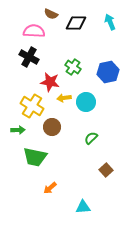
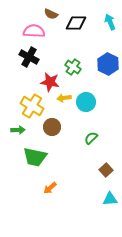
blue hexagon: moved 8 px up; rotated 20 degrees counterclockwise
cyan triangle: moved 27 px right, 8 px up
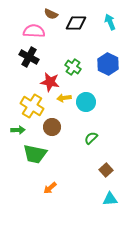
green trapezoid: moved 3 px up
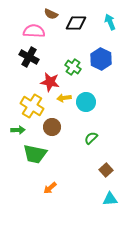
blue hexagon: moved 7 px left, 5 px up
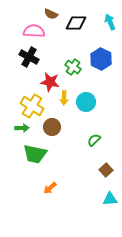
yellow arrow: rotated 80 degrees counterclockwise
green arrow: moved 4 px right, 2 px up
green semicircle: moved 3 px right, 2 px down
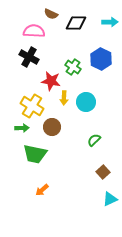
cyan arrow: rotated 112 degrees clockwise
red star: moved 1 px right, 1 px up
brown square: moved 3 px left, 2 px down
orange arrow: moved 8 px left, 2 px down
cyan triangle: rotated 21 degrees counterclockwise
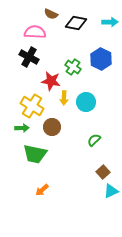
black diamond: rotated 10 degrees clockwise
pink semicircle: moved 1 px right, 1 px down
cyan triangle: moved 1 px right, 8 px up
